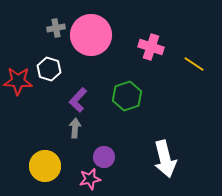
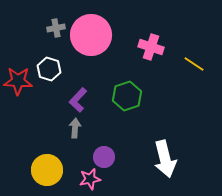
yellow circle: moved 2 px right, 4 px down
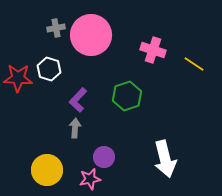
pink cross: moved 2 px right, 3 px down
red star: moved 3 px up
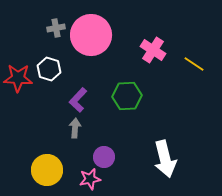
pink cross: rotated 15 degrees clockwise
green hexagon: rotated 16 degrees clockwise
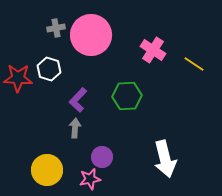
purple circle: moved 2 px left
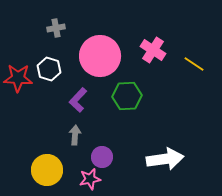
pink circle: moved 9 px right, 21 px down
gray arrow: moved 7 px down
white arrow: rotated 84 degrees counterclockwise
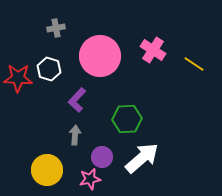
green hexagon: moved 23 px down
purple L-shape: moved 1 px left
white arrow: moved 23 px left, 1 px up; rotated 33 degrees counterclockwise
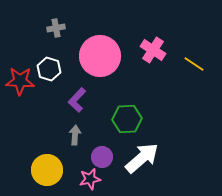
red star: moved 2 px right, 3 px down
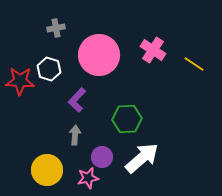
pink circle: moved 1 px left, 1 px up
pink star: moved 2 px left, 1 px up
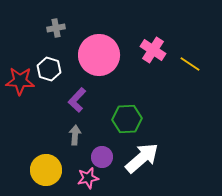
yellow line: moved 4 px left
yellow circle: moved 1 px left
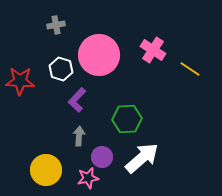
gray cross: moved 3 px up
yellow line: moved 5 px down
white hexagon: moved 12 px right
gray arrow: moved 4 px right, 1 px down
